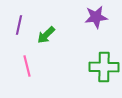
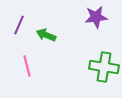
purple line: rotated 12 degrees clockwise
green arrow: rotated 66 degrees clockwise
green cross: rotated 8 degrees clockwise
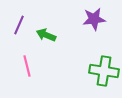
purple star: moved 2 px left, 2 px down
green cross: moved 4 px down
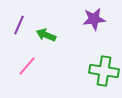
pink line: rotated 55 degrees clockwise
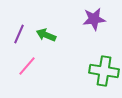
purple line: moved 9 px down
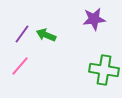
purple line: moved 3 px right; rotated 12 degrees clockwise
pink line: moved 7 px left
green cross: moved 1 px up
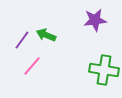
purple star: moved 1 px right, 1 px down
purple line: moved 6 px down
pink line: moved 12 px right
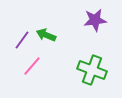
green cross: moved 12 px left; rotated 12 degrees clockwise
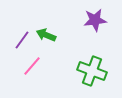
green cross: moved 1 px down
